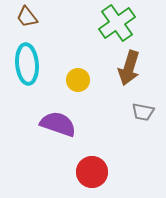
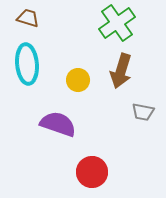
brown trapezoid: moved 1 px right, 1 px down; rotated 145 degrees clockwise
brown arrow: moved 8 px left, 3 px down
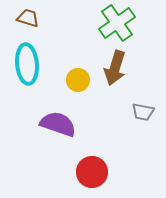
brown arrow: moved 6 px left, 3 px up
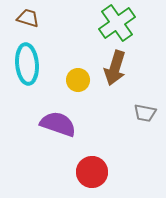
gray trapezoid: moved 2 px right, 1 px down
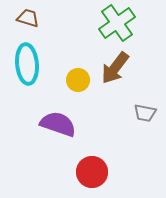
brown arrow: rotated 20 degrees clockwise
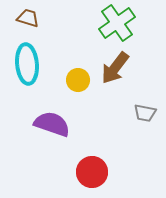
purple semicircle: moved 6 px left
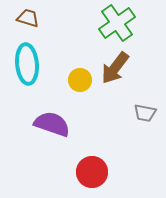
yellow circle: moved 2 px right
